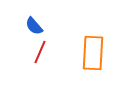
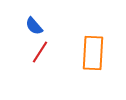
red line: rotated 10 degrees clockwise
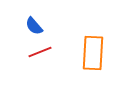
red line: rotated 35 degrees clockwise
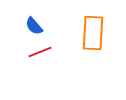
orange rectangle: moved 20 px up
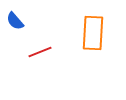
blue semicircle: moved 19 px left, 5 px up
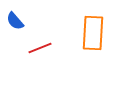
red line: moved 4 px up
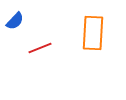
blue semicircle: rotated 96 degrees counterclockwise
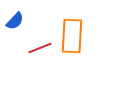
orange rectangle: moved 21 px left, 3 px down
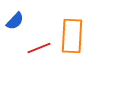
red line: moved 1 px left
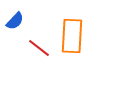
red line: rotated 60 degrees clockwise
